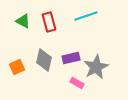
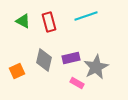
orange square: moved 4 px down
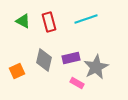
cyan line: moved 3 px down
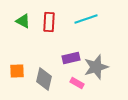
red rectangle: rotated 18 degrees clockwise
gray diamond: moved 19 px down
gray star: rotated 10 degrees clockwise
orange square: rotated 21 degrees clockwise
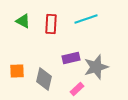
red rectangle: moved 2 px right, 2 px down
pink rectangle: moved 6 px down; rotated 72 degrees counterclockwise
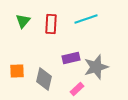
green triangle: rotated 42 degrees clockwise
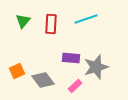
purple rectangle: rotated 18 degrees clockwise
orange square: rotated 21 degrees counterclockwise
gray diamond: moved 1 px left, 1 px down; rotated 50 degrees counterclockwise
pink rectangle: moved 2 px left, 3 px up
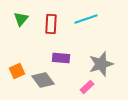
green triangle: moved 2 px left, 2 px up
purple rectangle: moved 10 px left
gray star: moved 5 px right, 3 px up
pink rectangle: moved 12 px right, 1 px down
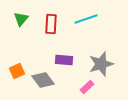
purple rectangle: moved 3 px right, 2 px down
